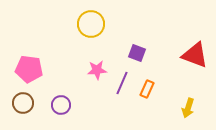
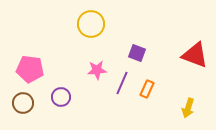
pink pentagon: moved 1 px right
purple circle: moved 8 px up
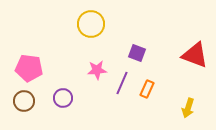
pink pentagon: moved 1 px left, 1 px up
purple circle: moved 2 px right, 1 px down
brown circle: moved 1 px right, 2 px up
